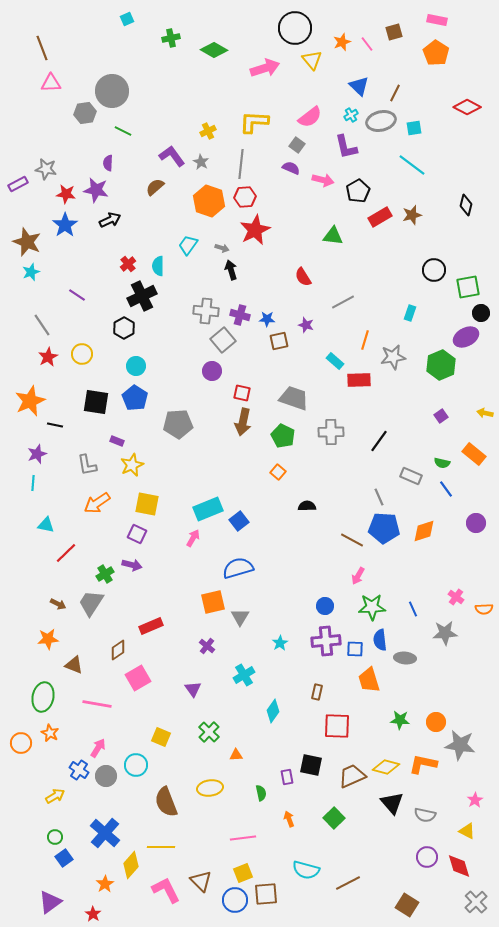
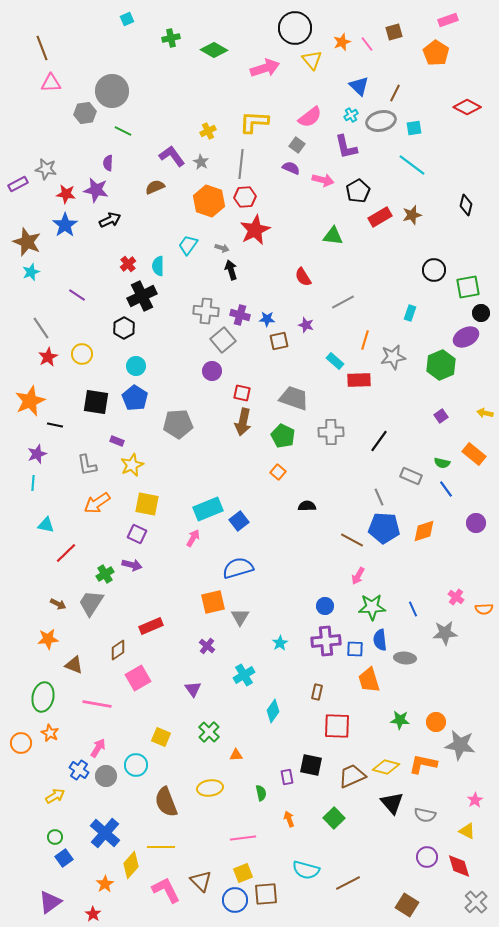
pink rectangle at (437, 20): moved 11 px right; rotated 30 degrees counterclockwise
brown semicircle at (155, 187): rotated 18 degrees clockwise
gray line at (42, 325): moved 1 px left, 3 px down
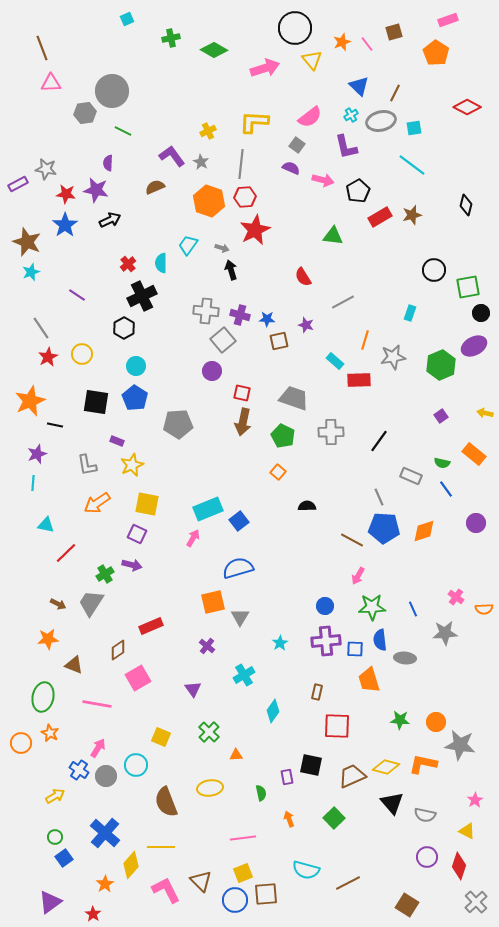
cyan semicircle at (158, 266): moved 3 px right, 3 px up
purple ellipse at (466, 337): moved 8 px right, 9 px down
red diamond at (459, 866): rotated 36 degrees clockwise
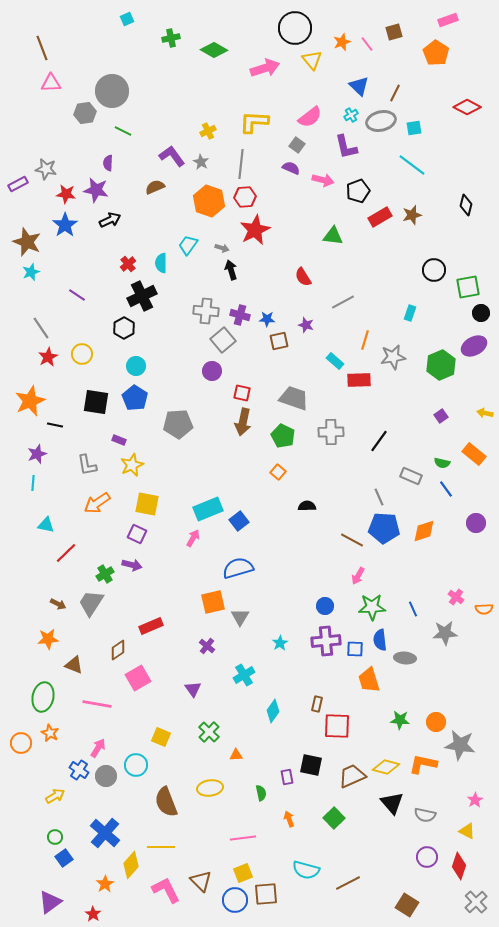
black pentagon at (358, 191): rotated 10 degrees clockwise
purple rectangle at (117, 441): moved 2 px right, 1 px up
brown rectangle at (317, 692): moved 12 px down
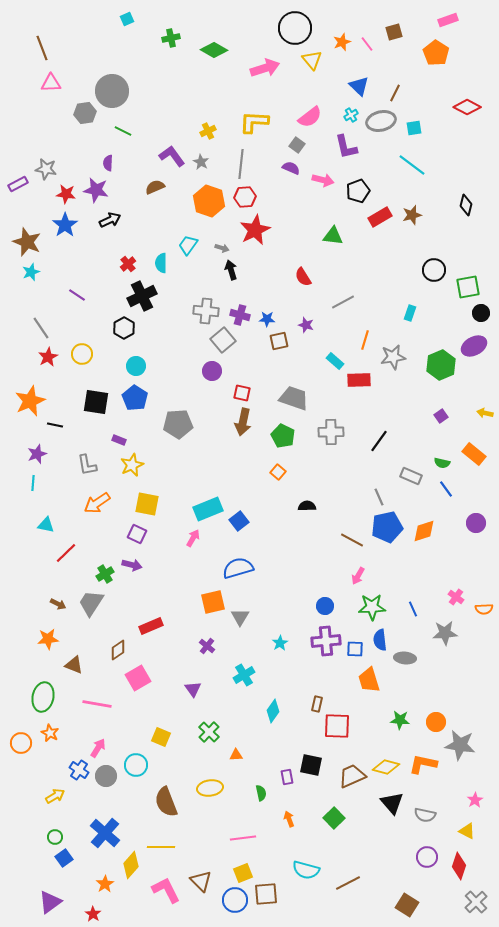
blue pentagon at (384, 528): moved 3 px right, 1 px up; rotated 16 degrees counterclockwise
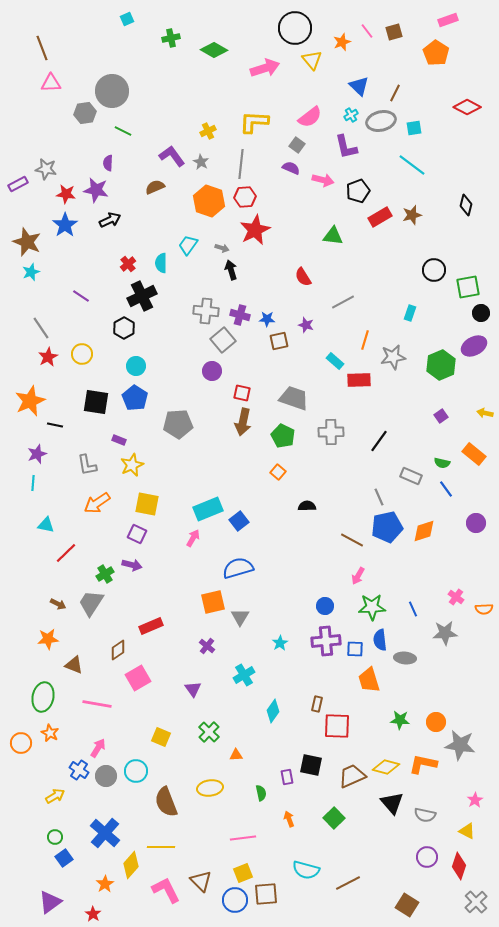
pink line at (367, 44): moved 13 px up
purple line at (77, 295): moved 4 px right, 1 px down
cyan circle at (136, 765): moved 6 px down
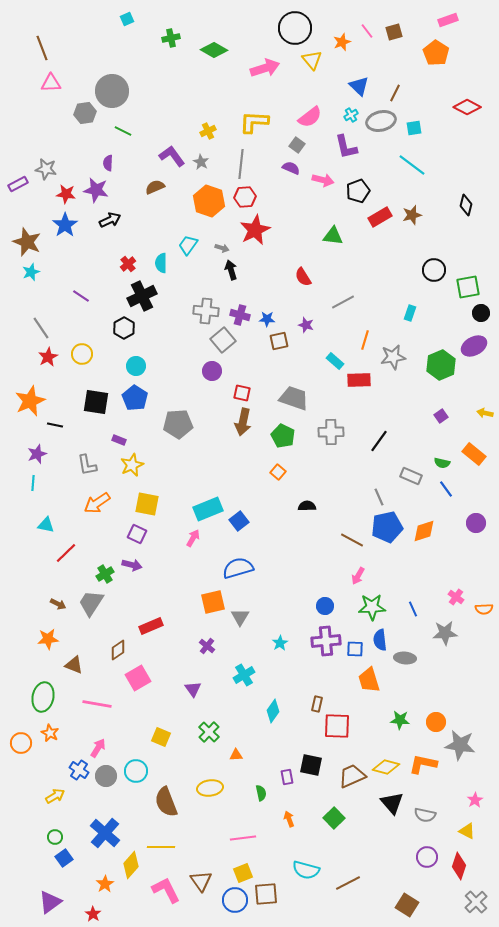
brown triangle at (201, 881): rotated 10 degrees clockwise
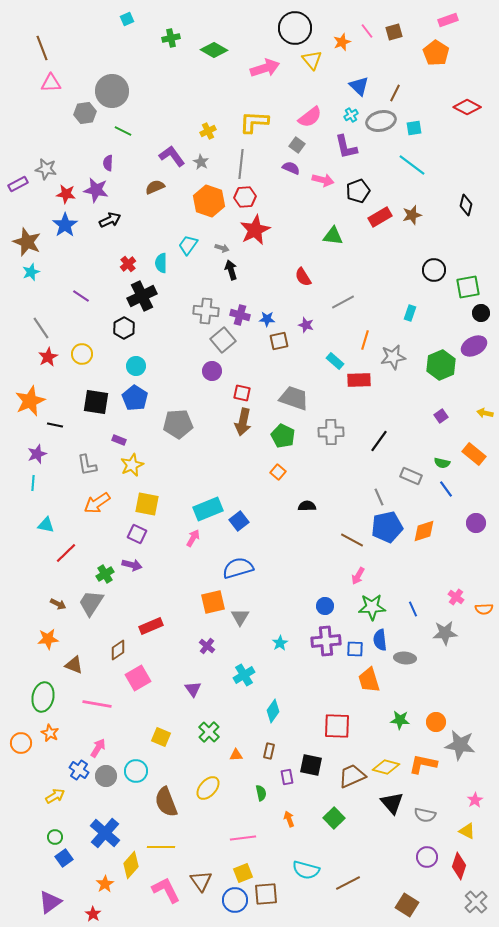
brown rectangle at (317, 704): moved 48 px left, 47 px down
yellow ellipse at (210, 788): moved 2 px left; rotated 40 degrees counterclockwise
